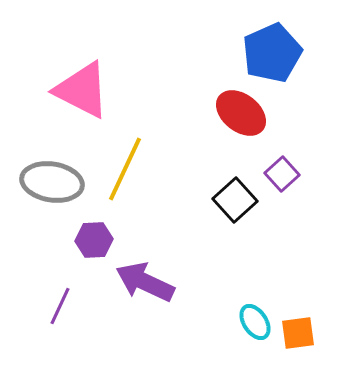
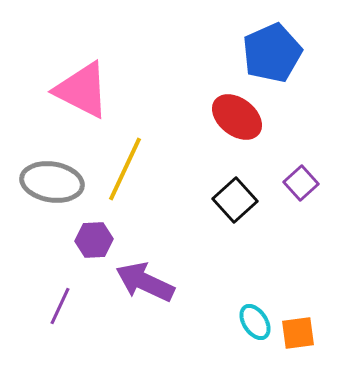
red ellipse: moved 4 px left, 4 px down
purple square: moved 19 px right, 9 px down
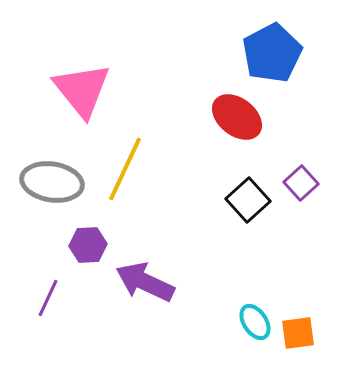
blue pentagon: rotated 4 degrees counterclockwise
pink triangle: rotated 24 degrees clockwise
black square: moved 13 px right
purple hexagon: moved 6 px left, 5 px down
purple line: moved 12 px left, 8 px up
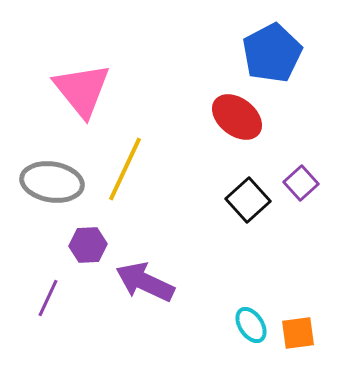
cyan ellipse: moved 4 px left, 3 px down
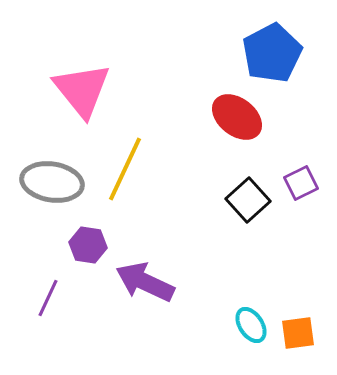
purple square: rotated 16 degrees clockwise
purple hexagon: rotated 12 degrees clockwise
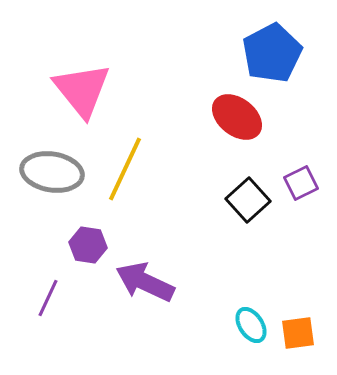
gray ellipse: moved 10 px up
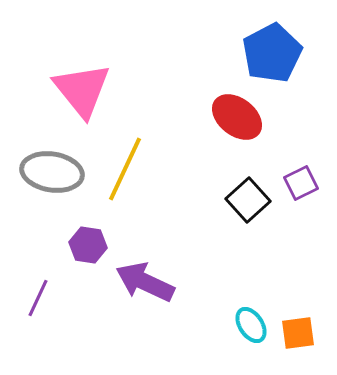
purple line: moved 10 px left
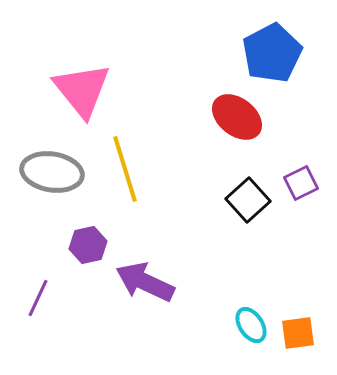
yellow line: rotated 42 degrees counterclockwise
purple hexagon: rotated 21 degrees counterclockwise
